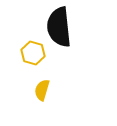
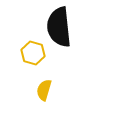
yellow semicircle: moved 2 px right
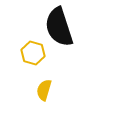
black semicircle: rotated 12 degrees counterclockwise
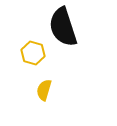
black semicircle: moved 4 px right
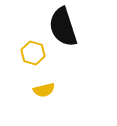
yellow semicircle: rotated 120 degrees counterclockwise
